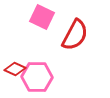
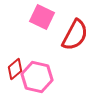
red diamond: rotated 65 degrees counterclockwise
pink hexagon: rotated 12 degrees clockwise
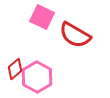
red semicircle: rotated 92 degrees clockwise
pink hexagon: rotated 16 degrees clockwise
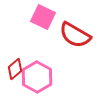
pink square: moved 1 px right
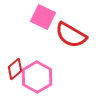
red semicircle: moved 4 px left
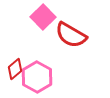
pink square: rotated 20 degrees clockwise
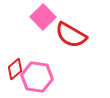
pink hexagon: rotated 20 degrees counterclockwise
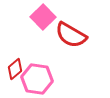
pink hexagon: moved 2 px down
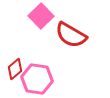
pink square: moved 2 px left, 1 px up
